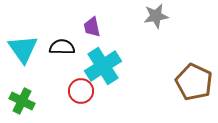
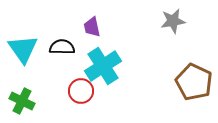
gray star: moved 17 px right, 5 px down
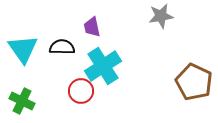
gray star: moved 12 px left, 5 px up
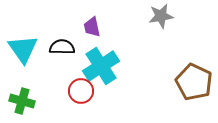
cyan cross: moved 2 px left
green cross: rotated 10 degrees counterclockwise
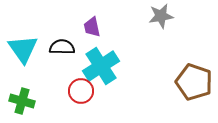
brown pentagon: rotated 6 degrees counterclockwise
